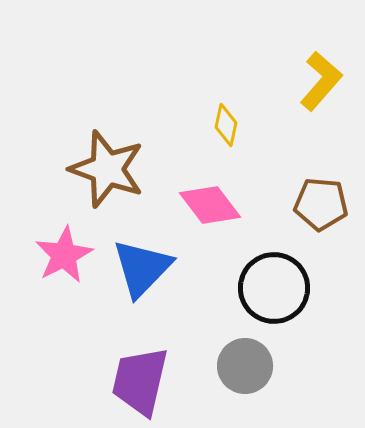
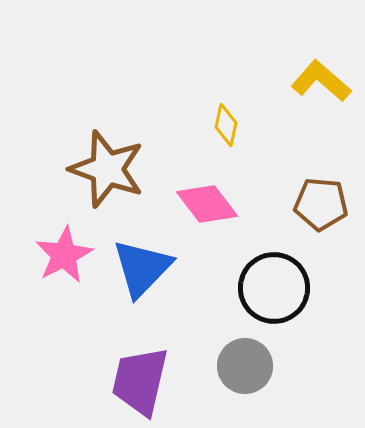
yellow L-shape: rotated 90 degrees counterclockwise
pink diamond: moved 3 px left, 1 px up
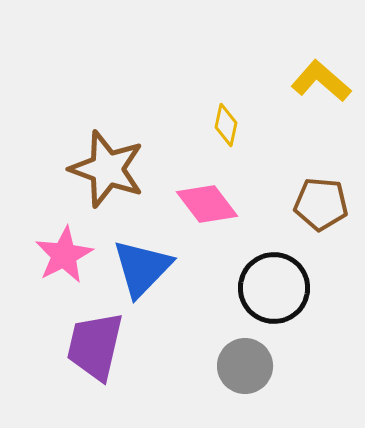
purple trapezoid: moved 45 px left, 35 px up
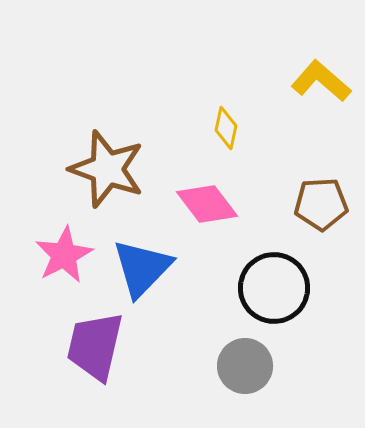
yellow diamond: moved 3 px down
brown pentagon: rotated 8 degrees counterclockwise
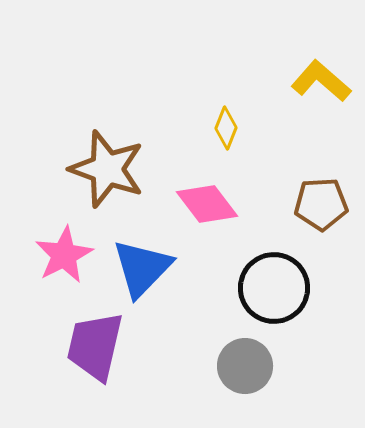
yellow diamond: rotated 9 degrees clockwise
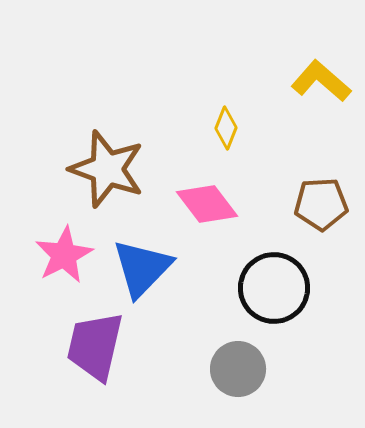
gray circle: moved 7 px left, 3 px down
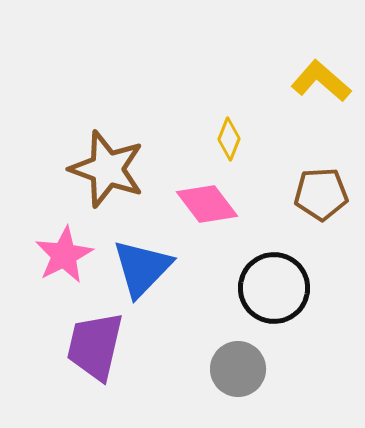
yellow diamond: moved 3 px right, 11 px down
brown pentagon: moved 10 px up
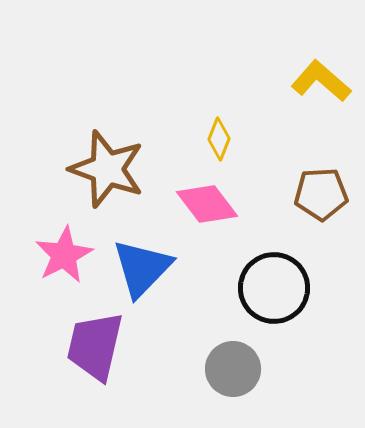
yellow diamond: moved 10 px left
gray circle: moved 5 px left
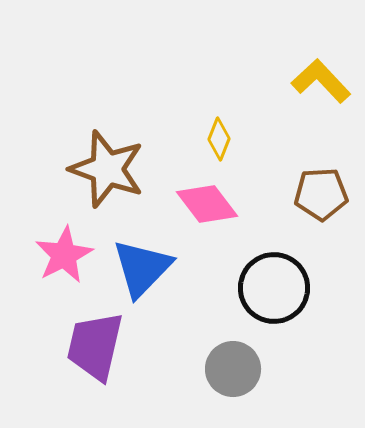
yellow L-shape: rotated 6 degrees clockwise
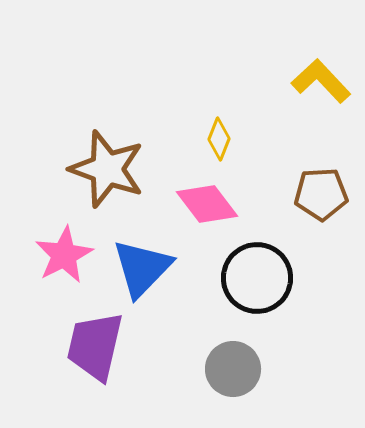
black circle: moved 17 px left, 10 px up
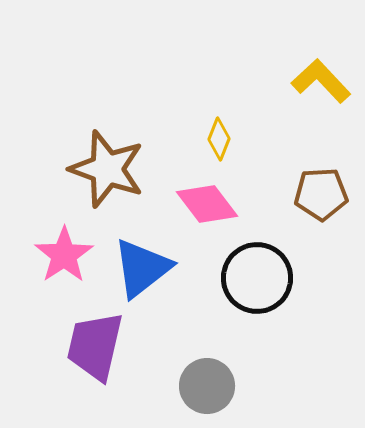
pink star: rotated 6 degrees counterclockwise
blue triangle: rotated 8 degrees clockwise
gray circle: moved 26 px left, 17 px down
